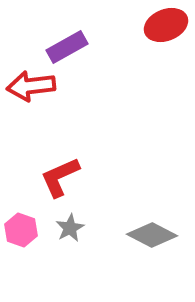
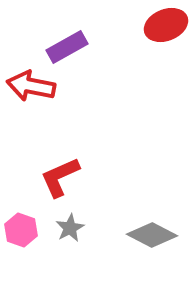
red arrow: rotated 18 degrees clockwise
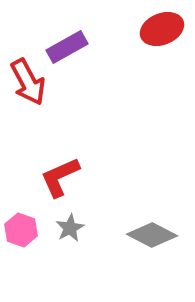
red ellipse: moved 4 px left, 4 px down
red arrow: moved 3 px left, 4 px up; rotated 129 degrees counterclockwise
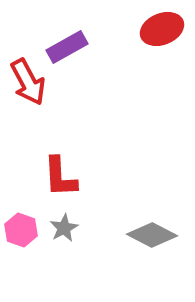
red L-shape: rotated 69 degrees counterclockwise
gray star: moved 6 px left
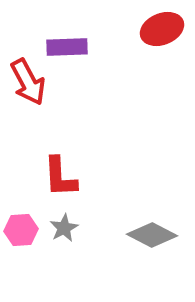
purple rectangle: rotated 27 degrees clockwise
pink hexagon: rotated 24 degrees counterclockwise
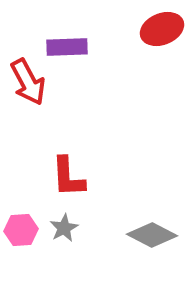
red L-shape: moved 8 px right
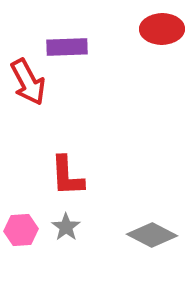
red ellipse: rotated 21 degrees clockwise
red L-shape: moved 1 px left, 1 px up
gray star: moved 2 px right, 1 px up; rotated 8 degrees counterclockwise
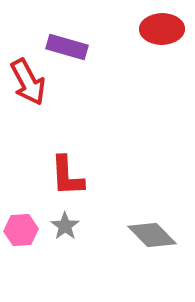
purple rectangle: rotated 18 degrees clockwise
gray star: moved 1 px left, 1 px up
gray diamond: rotated 18 degrees clockwise
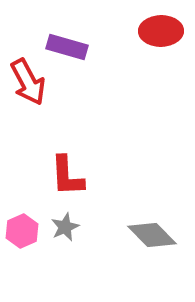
red ellipse: moved 1 px left, 2 px down
gray star: moved 1 px down; rotated 12 degrees clockwise
pink hexagon: moved 1 px right, 1 px down; rotated 20 degrees counterclockwise
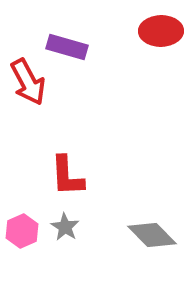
gray star: rotated 16 degrees counterclockwise
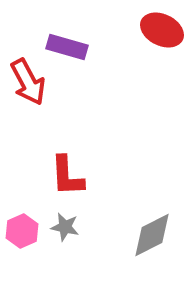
red ellipse: moved 1 px right, 1 px up; rotated 27 degrees clockwise
gray star: rotated 20 degrees counterclockwise
gray diamond: rotated 72 degrees counterclockwise
